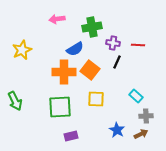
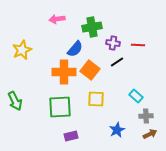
blue semicircle: rotated 18 degrees counterclockwise
black line: rotated 32 degrees clockwise
blue star: rotated 14 degrees clockwise
brown arrow: moved 9 px right
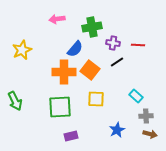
brown arrow: rotated 40 degrees clockwise
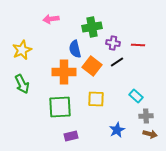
pink arrow: moved 6 px left
blue semicircle: rotated 126 degrees clockwise
orange square: moved 2 px right, 4 px up
green arrow: moved 7 px right, 17 px up
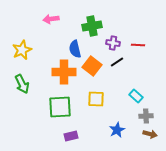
green cross: moved 1 px up
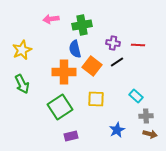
green cross: moved 10 px left, 1 px up
green square: rotated 30 degrees counterclockwise
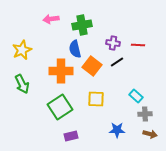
orange cross: moved 3 px left, 1 px up
gray cross: moved 1 px left, 2 px up
blue star: rotated 28 degrees clockwise
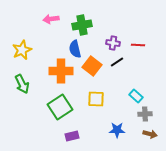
purple rectangle: moved 1 px right
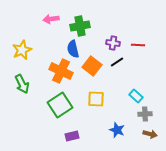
green cross: moved 2 px left, 1 px down
blue semicircle: moved 2 px left
orange cross: rotated 25 degrees clockwise
green square: moved 2 px up
blue star: rotated 21 degrees clockwise
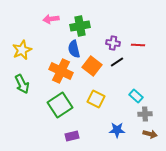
blue semicircle: moved 1 px right
yellow square: rotated 24 degrees clockwise
blue star: rotated 21 degrees counterclockwise
